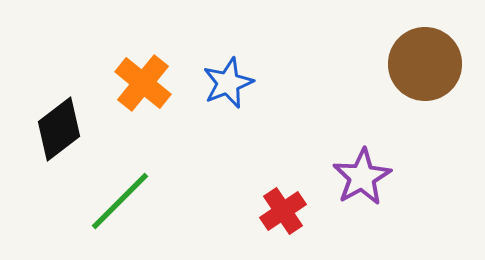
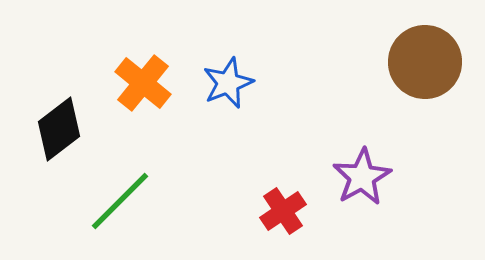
brown circle: moved 2 px up
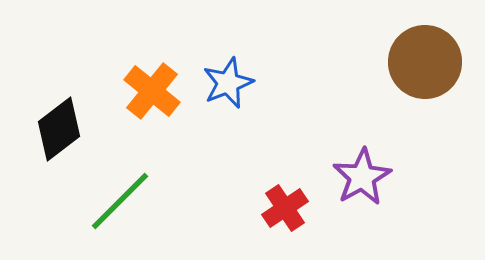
orange cross: moved 9 px right, 8 px down
red cross: moved 2 px right, 3 px up
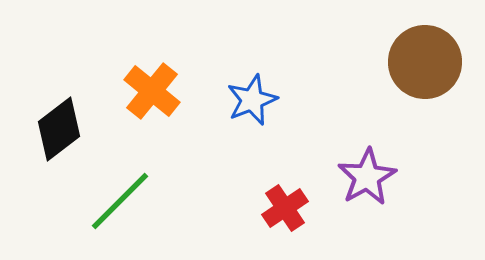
blue star: moved 24 px right, 17 px down
purple star: moved 5 px right
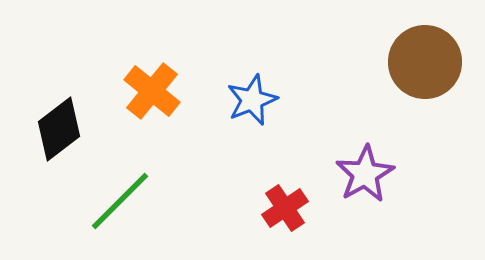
purple star: moved 2 px left, 3 px up
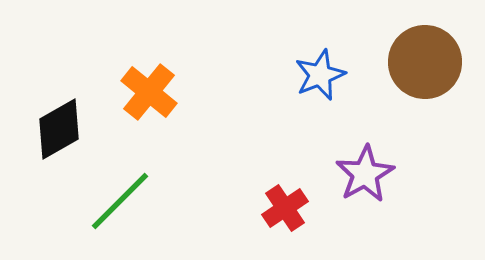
orange cross: moved 3 px left, 1 px down
blue star: moved 68 px right, 25 px up
black diamond: rotated 8 degrees clockwise
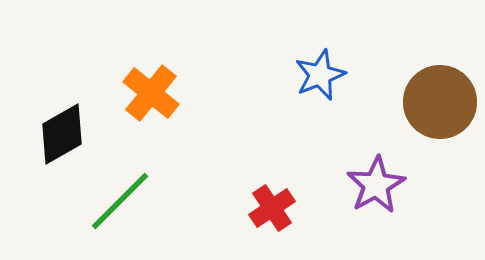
brown circle: moved 15 px right, 40 px down
orange cross: moved 2 px right, 1 px down
black diamond: moved 3 px right, 5 px down
purple star: moved 11 px right, 11 px down
red cross: moved 13 px left
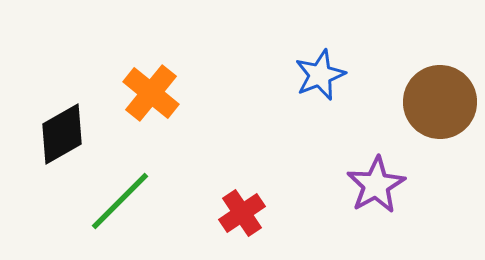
red cross: moved 30 px left, 5 px down
